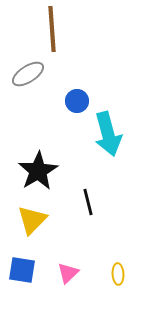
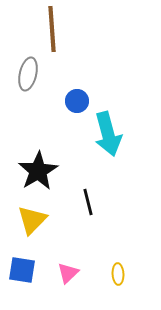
gray ellipse: rotated 44 degrees counterclockwise
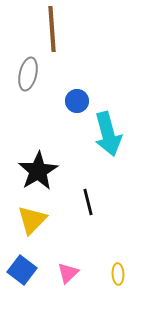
blue square: rotated 28 degrees clockwise
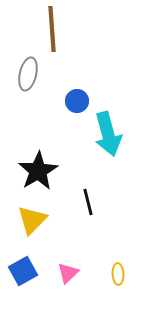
blue square: moved 1 px right, 1 px down; rotated 24 degrees clockwise
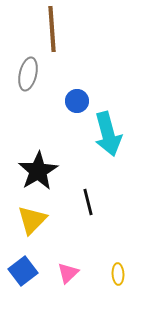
blue square: rotated 8 degrees counterclockwise
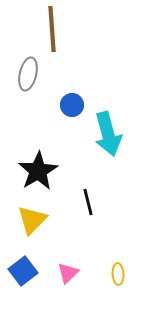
blue circle: moved 5 px left, 4 px down
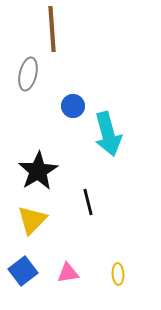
blue circle: moved 1 px right, 1 px down
pink triangle: rotated 35 degrees clockwise
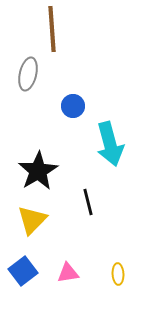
cyan arrow: moved 2 px right, 10 px down
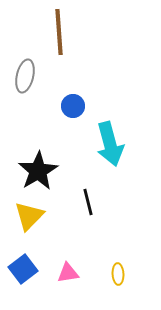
brown line: moved 7 px right, 3 px down
gray ellipse: moved 3 px left, 2 px down
yellow triangle: moved 3 px left, 4 px up
blue square: moved 2 px up
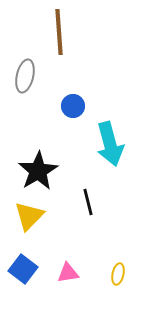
blue square: rotated 16 degrees counterclockwise
yellow ellipse: rotated 15 degrees clockwise
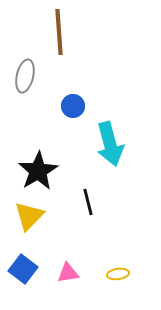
yellow ellipse: rotated 70 degrees clockwise
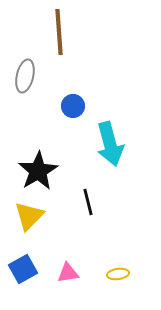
blue square: rotated 24 degrees clockwise
